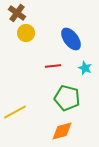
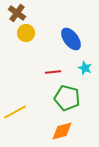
red line: moved 6 px down
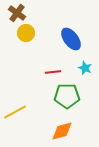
green pentagon: moved 2 px up; rotated 15 degrees counterclockwise
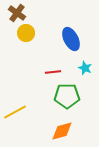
blue ellipse: rotated 10 degrees clockwise
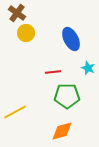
cyan star: moved 3 px right
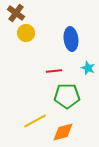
brown cross: moved 1 px left
blue ellipse: rotated 20 degrees clockwise
red line: moved 1 px right, 1 px up
yellow line: moved 20 px right, 9 px down
orange diamond: moved 1 px right, 1 px down
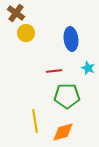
yellow line: rotated 70 degrees counterclockwise
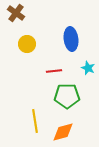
yellow circle: moved 1 px right, 11 px down
